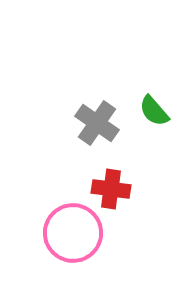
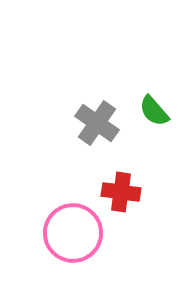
red cross: moved 10 px right, 3 px down
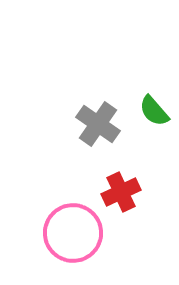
gray cross: moved 1 px right, 1 px down
red cross: rotated 33 degrees counterclockwise
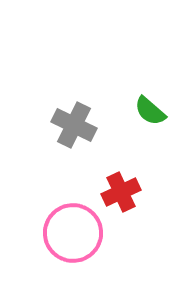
green semicircle: moved 4 px left; rotated 8 degrees counterclockwise
gray cross: moved 24 px left, 1 px down; rotated 9 degrees counterclockwise
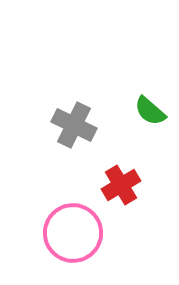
red cross: moved 7 px up; rotated 6 degrees counterclockwise
